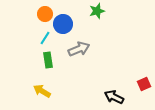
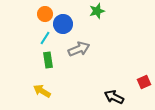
red square: moved 2 px up
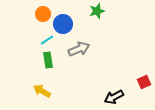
orange circle: moved 2 px left
cyan line: moved 2 px right, 2 px down; rotated 24 degrees clockwise
black arrow: rotated 54 degrees counterclockwise
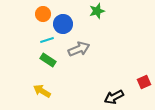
cyan line: rotated 16 degrees clockwise
green rectangle: rotated 49 degrees counterclockwise
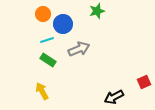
yellow arrow: rotated 30 degrees clockwise
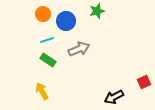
blue circle: moved 3 px right, 3 px up
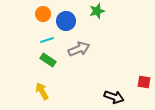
red square: rotated 32 degrees clockwise
black arrow: rotated 132 degrees counterclockwise
